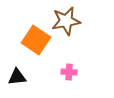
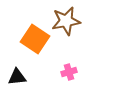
orange square: moved 1 px left, 1 px up
pink cross: rotated 21 degrees counterclockwise
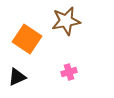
orange square: moved 8 px left
black triangle: rotated 18 degrees counterclockwise
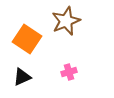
brown star: rotated 12 degrees counterclockwise
black triangle: moved 5 px right
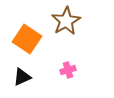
brown star: rotated 8 degrees counterclockwise
pink cross: moved 1 px left, 2 px up
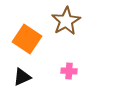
pink cross: moved 1 px right, 1 px down; rotated 21 degrees clockwise
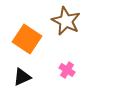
brown star: rotated 16 degrees counterclockwise
pink cross: moved 2 px left, 1 px up; rotated 28 degrees clockwise
